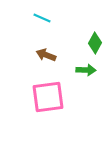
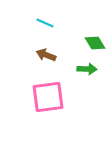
cyan line: moved 3 px right, 5 px down
green diamond: rotated 60 degrees counterclockwise
green arrow: moved 1 px right, 1 px up
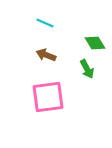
green arrow: rotated 60 degrees clockwise
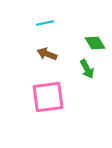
cyan line: rotated 36 degrees counterclockwise
brown arrow: moved 1 px right, 1 px up
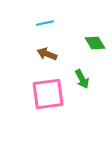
green arrow: moved 5 px left, 10 px down
pink square: moved 3 px up
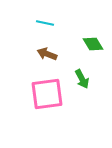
cyan line: rotated 24 degrees clockwise
green diamond: moved 2 px left, 1 px down
pink square: moved 1 px left
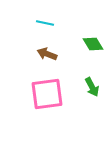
green arrow: moved 10 px right, 8 px down
